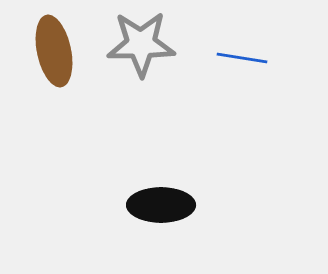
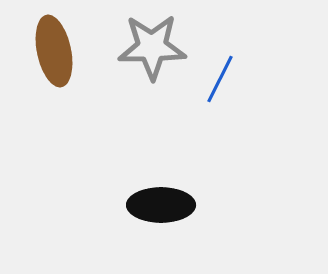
gray star: moved 11 px right, 3 px down
blue line: moved 22 px left, 21 px down; rotated 72 degrees counterclockwise
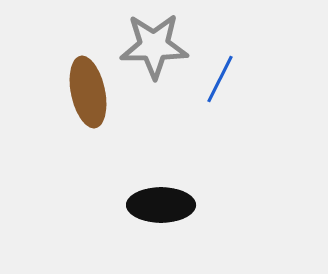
gray star: moved 2 px right, 1 px up
brown ellipse: moved 34 px right, 41 px down
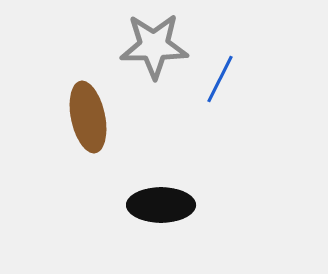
brown ellipse: moved 25 px down
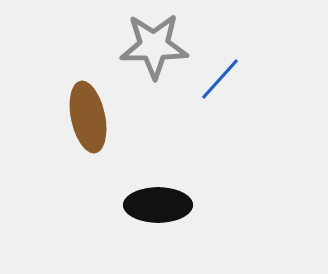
blue line: rotated 15 degrees clockwise
black ellipse: moved 3 px left
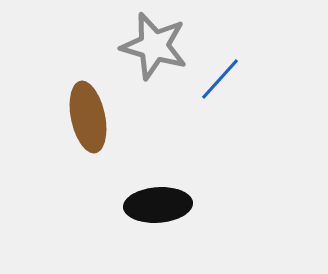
gray star: rotated 16 degrees clockwise
black ellipse: rotated 4 degrees counterclockwise
